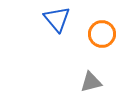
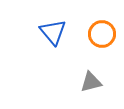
blue triangle: moved 4 px left, 13 px down
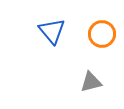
blue triangle: moved 1 px left, 1 px up
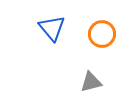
blue triangle: moved 3 px up
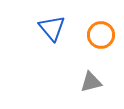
orange circle: moved 1 px left, 1 px down
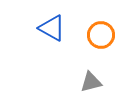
blue triangle: rotated 20 degrees counterclockwise
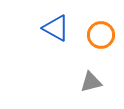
blue triangle: moved 4 px right
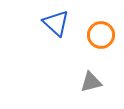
blue triangle: moved 5 px up; rotated 12 degrees clockwise
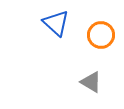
gray triangle: rotated 45 degrees clockwise
